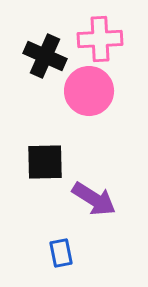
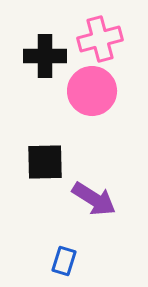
pink cross: rotated 12 degrees counterclockwise
black cross: rotated 24 degrees counterclockwise
pink circle: moved 3 px right
blue rectangle: moved 3 px right, 8 px down; rotated 28 degrees clockwise
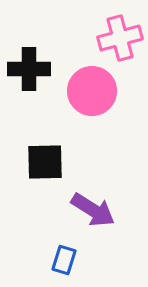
pink cross: moved 20 px right, 1 px up
black cross: moved 16 px left, 13 px down
purple arrow: moved 1 px left, 11 px down
blue rectangle: moved 1 px up
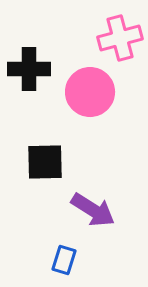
pink circle: moved 2 px left, 1 px down
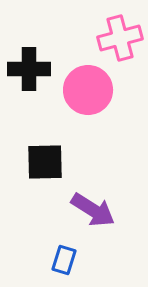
pink circle: moved 2 px left, 2 px up
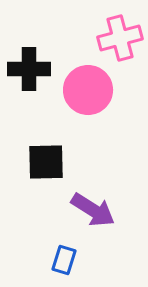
black square: moved 1 px right
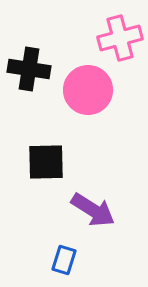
black cross: rotated 9 degrees clockwise
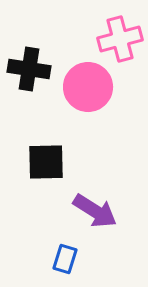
pink cross: moved 1 px down
pink circle: moved 3 px up
purple arrow: moved 2 px right, 1 px down
blue rectangle: moved 1 px right, 1 px up
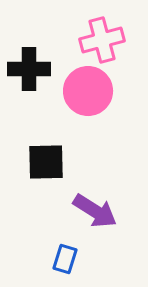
pink cross: moved 18 px left, 1 px down
black cross: rotated 9 degrees counterclockwise
pink circle: moved 4 px down
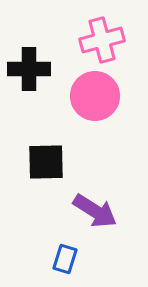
pink circle: moved 7 px right, 5 px down
